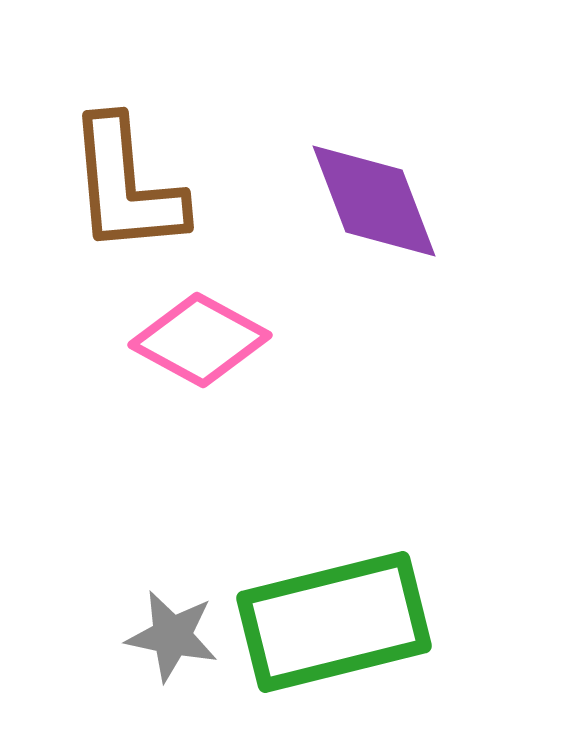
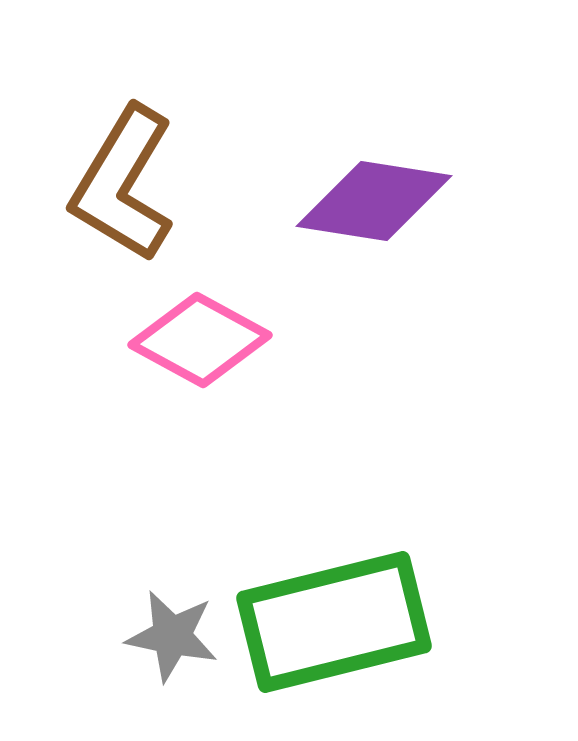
brown L-shape: moved 3 px left, 2 px up; rotated 36 degrees clockwise
purple diamond: rotated 60 degrees counterclockwise
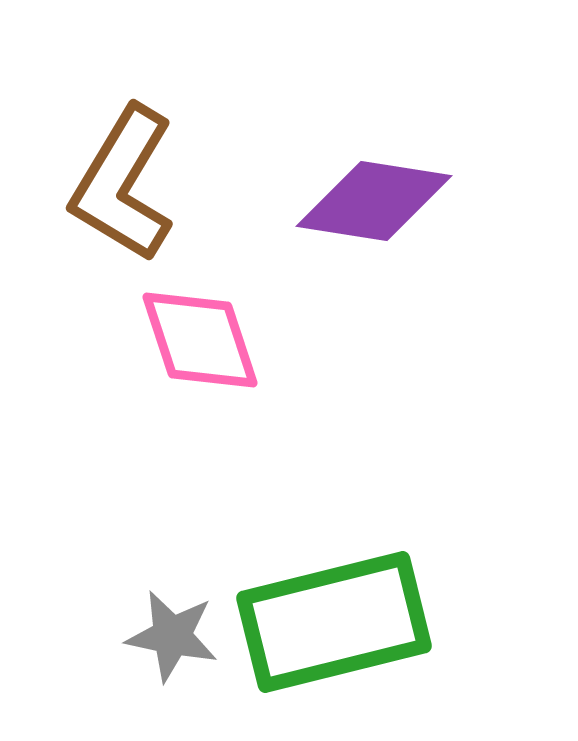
pink diamond: rotated 43 degrees clockwise
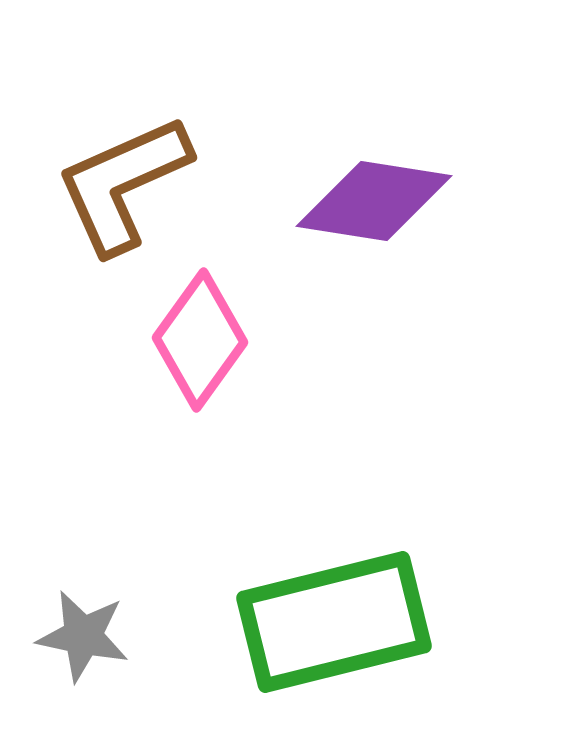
brown L-shape: rotated 35 degrees clockwise
pink diamond: rotated 54 degrees clockwise
gray star: moved 89 px left
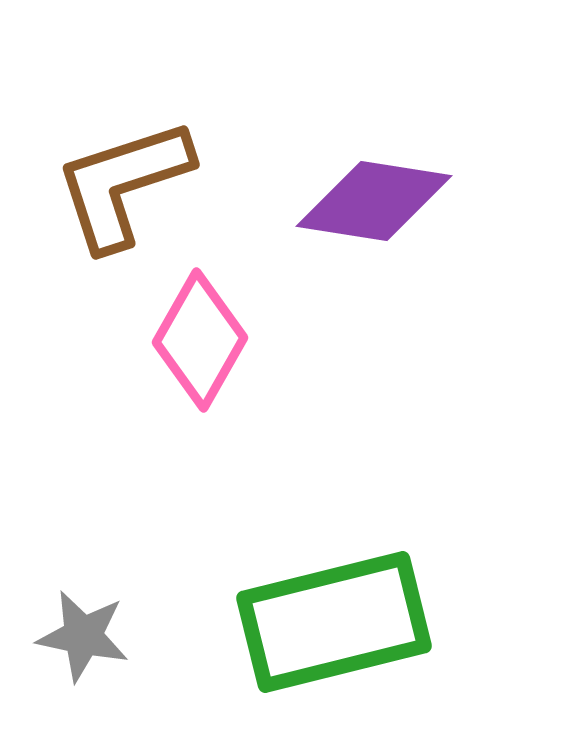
brown L-shape: rotated 6 degrees clockwise
pink diamond: rotated 6 degrees counterclockwise
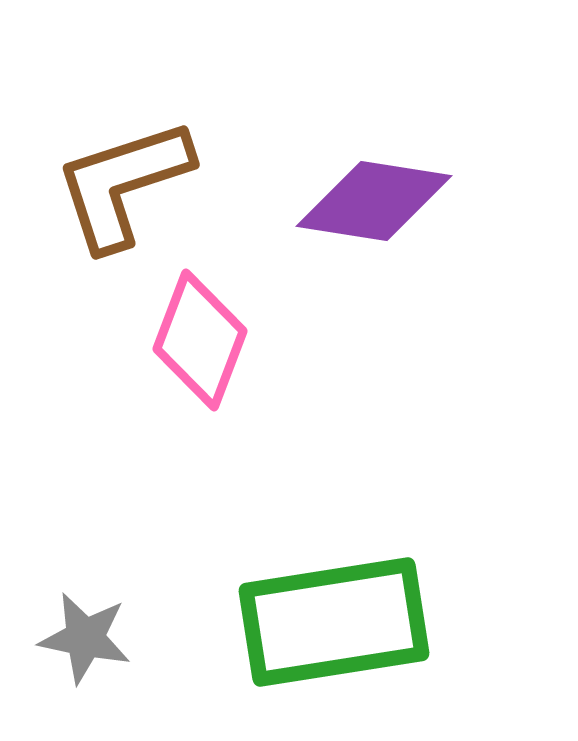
pink diamond: rotated 9 degrees counterclockwise
green rectangle: rotated 5 degrees clockwise
gray star: moved 2 px right, 2 px down
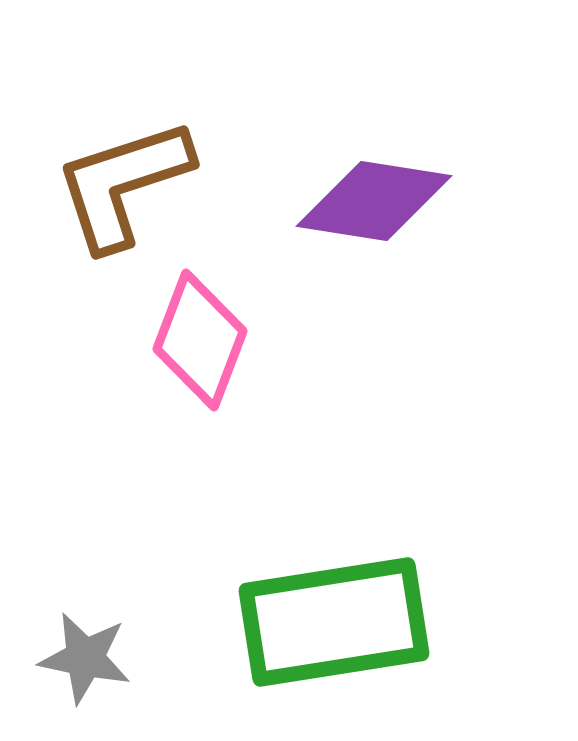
gray star: moved 20 px down
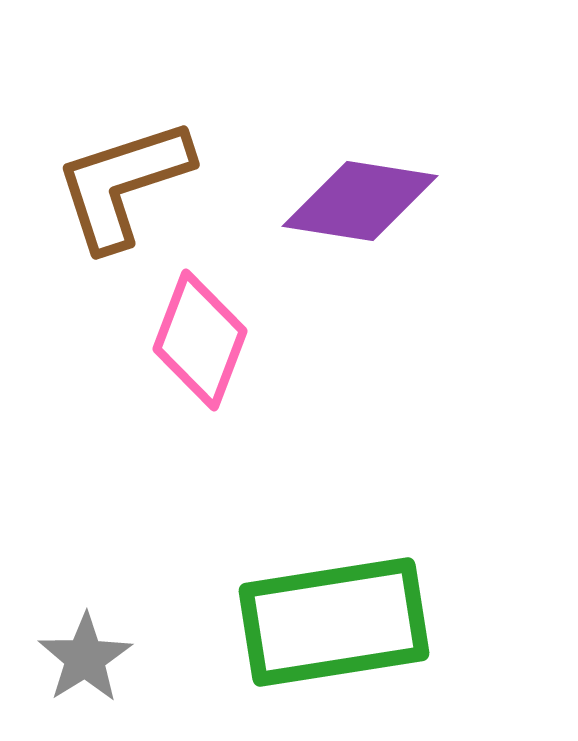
purple diamond: moved 14 px left
gray star: rotated 28 degrees clockwise
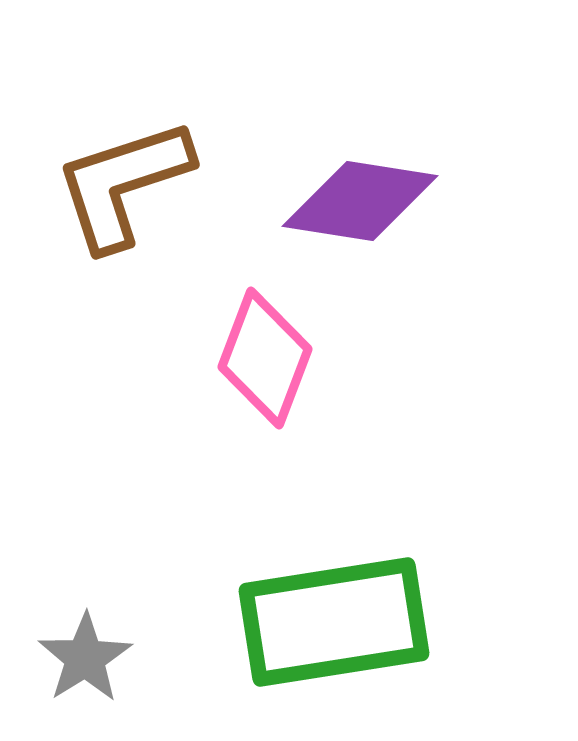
pink diamond: moved 65 px right, 18 px down
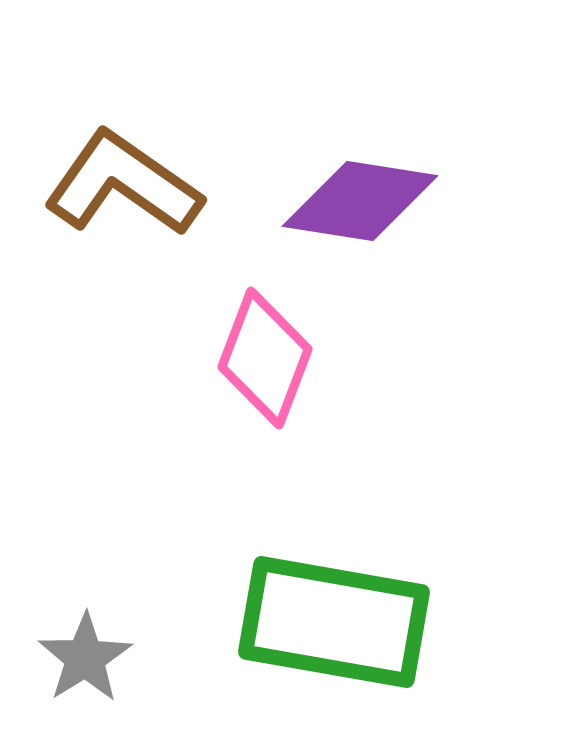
brown L-shape: rotated 53 degrees clockwise
green rectangle: rotated 19 degrees clockwise
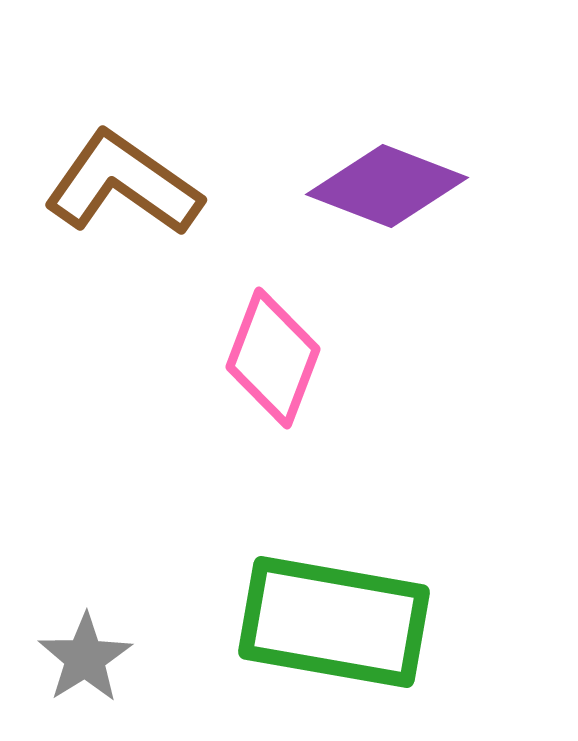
purple diamond: moved 27 px right, 15 px up; rotated 12 degrees clockwise
pink diamond: moved 8 px right
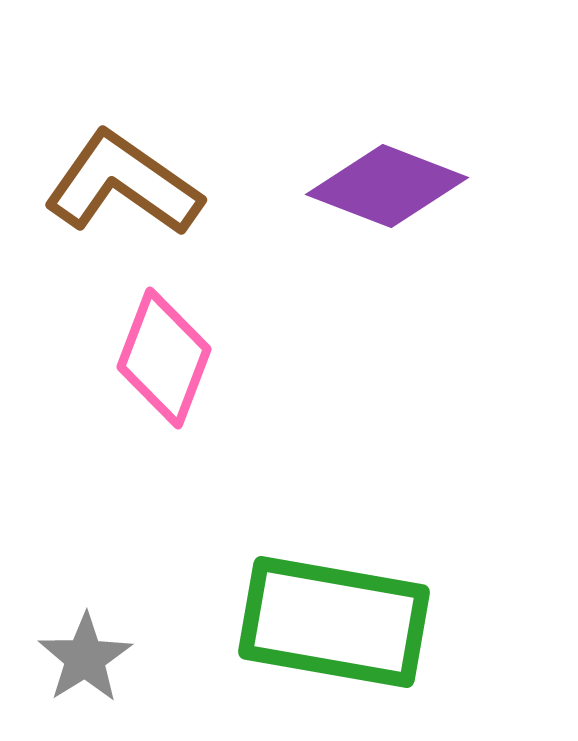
pink diamond: moved 109 px left
